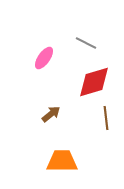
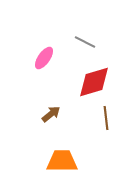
gray line: moved 1 px left, 1 px up
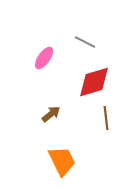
orange trapezoid: rotated 64 degrees clockwise
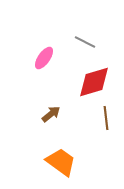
orange trapezoid: moved 1 px left, 1 px down; rotated 28 degrees counterclockwise
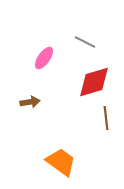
brown arrow: moved 21 px left, 12 px up; rotated 30 degrees clockwise
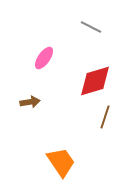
gray line: moved 6 px right, 15 px up
red diamond: moved 1 px right, 1 px up
brown line: moved 1 px left, 1 px up; rotated 25 degrees clockwise
orange trapezoid: rotated 20 degrees clockwise
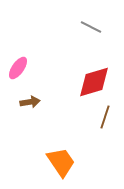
pink ellipse: moved 26 px left, 10 px down
red diamond: moved 1 px left, 1 px down
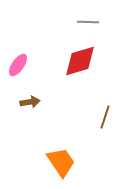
gray line: moved 3 px left, 5 px up; rotated 25 degrees counterclockwise
pink ellipse: moved 3 px up
red diamond: moved 14 px left, 21 px up
